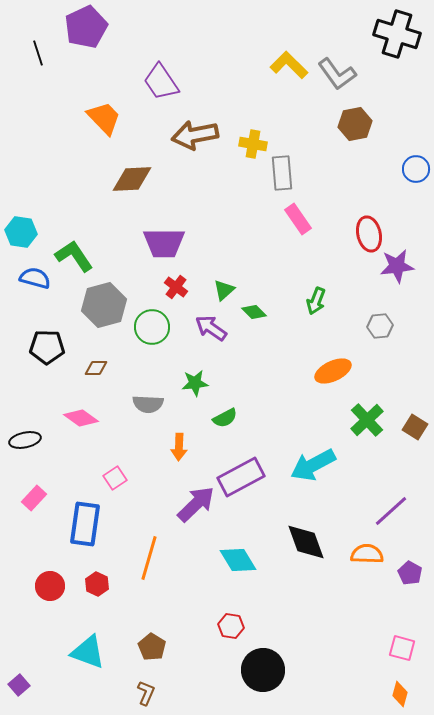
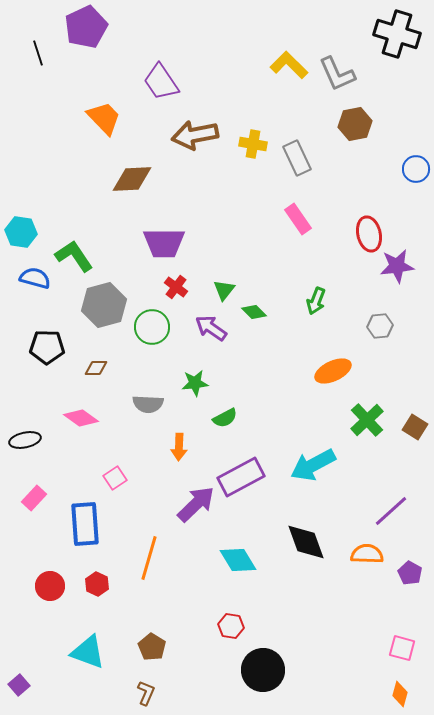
gray L-shape at (337, 74): rotated 12 degrees clockwise
gray rectangle at (282, 173): moved 15 px right, 15 px up; rotated 20 degrees counterclockwise
green triangle at (224, 290): rotated 10 degrees counterclockwise
blue rectangle at (85, 524): rotated 12 degrees counterclockwise
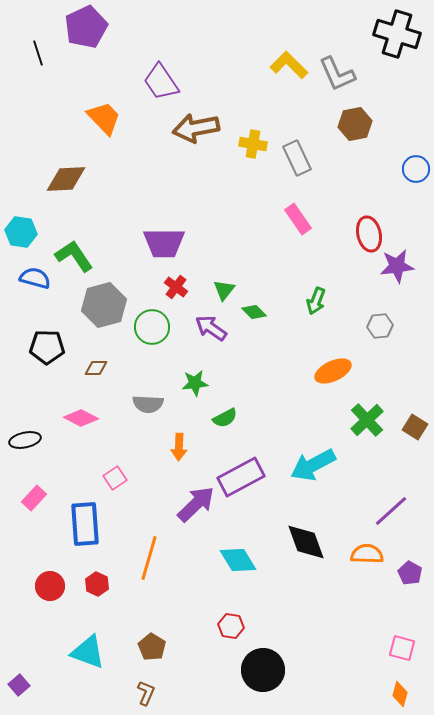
brown arrow at (195, 135): moved 1 px right, 7 px up
brown diamond at (132, 179): moved 66 px left
pink diamond at (81, 418): rotated 8 degrees counterclockwise
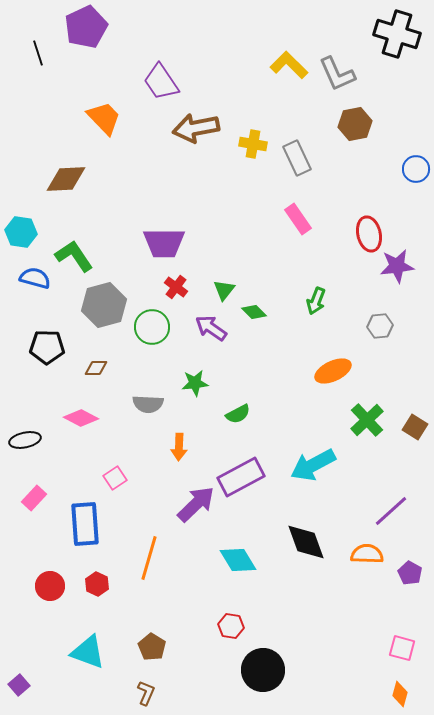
green semicircle at (225, 418): moved 13 px right, 4 px up
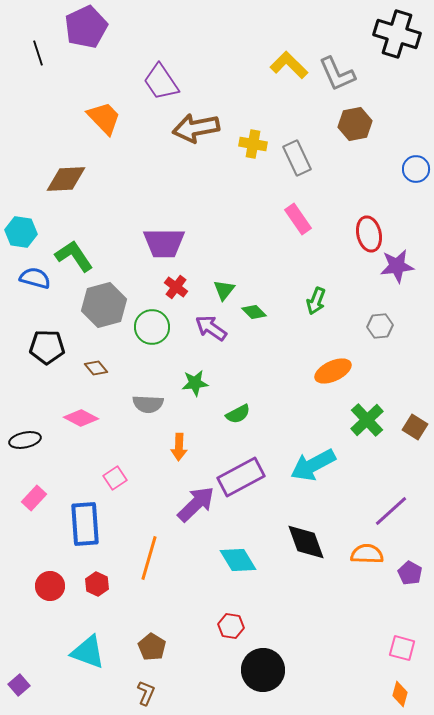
brown diamond at (96, 368): rotated 50 degrees clockwise
